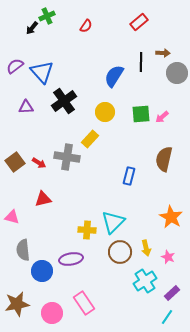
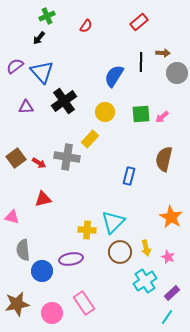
black arrow: moved 7 px right, 10 px down
brown square: moved 1 px right, 4 px up
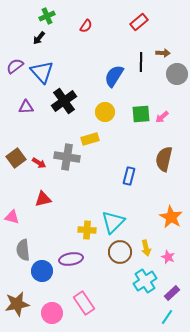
gray circle: moved 1 px down
yellow rectangle: rotated 30 degrees clockwise
